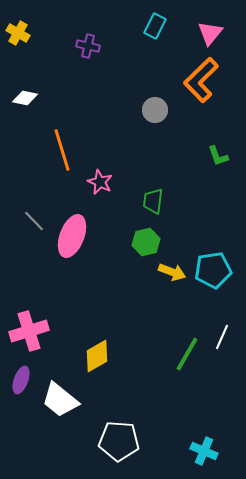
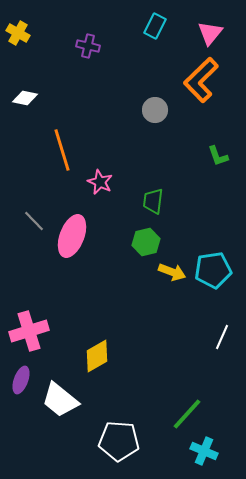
green line: moved 60 px down; rotated 12 degrees clockwise
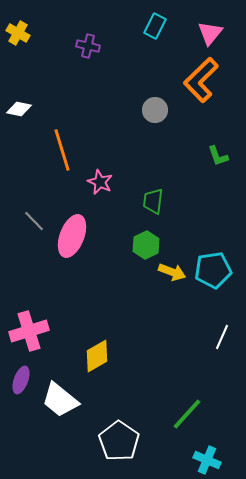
white diamond: moved 6 px left, 11 px down
green hexagon: moved 3 px down; rotated 12 degrees counterclockwise
white pentagon: rotated 30 degrees clockwise
cyan cross: moved 3 px right, 9 px down
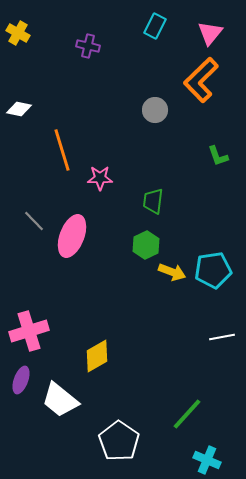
pink star: moved 4 px up; rotated 25 degrees counterclockwise
white line: rotated 55 degrees clockwise
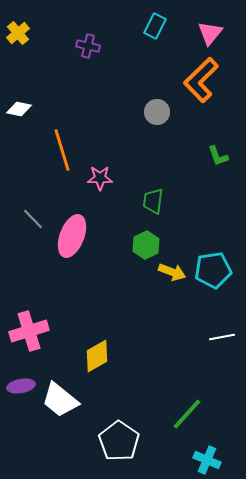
yellow cross: rotated 20 degrees clockwise
gray circle: moved 2 px right, 2 px down
gray line: moved 1 px left, 2 px up
purple ellipse: moved 6 px down; rotated 60 degrees clockwise
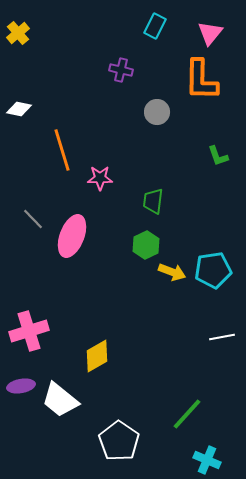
purple cross: moved 33 px right, 24 px down
orange L-shape: rotated 45 degrees counterclockwise
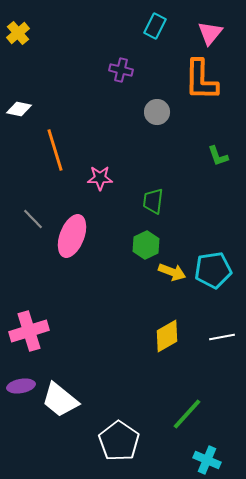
orange line: moved 7 px left
yellow diamond: moved 70 px right, 20 px up
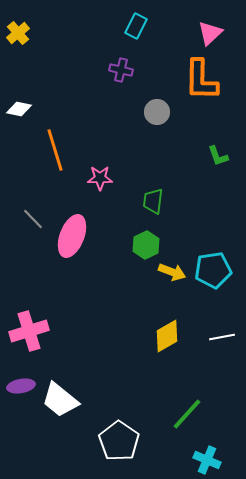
cyan rectangle: moved 19 px left
pink triangle: rotated 8 degrees clockwise
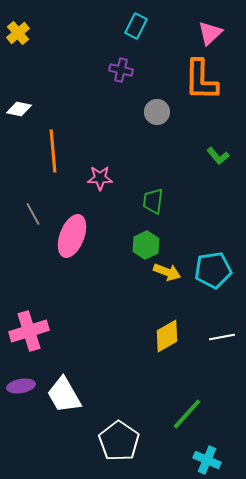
orange line: moved 2 px left, 1 px down; rotated 12 degrees clockwise
green L-shape: rotated 20 degrees counterclockwise
gray line: moved 5 px up; rotated 15 degrees clockwise
yellow arrow: moved 5 px left
white trapezoid: moved 4 px right, 5 px up; rotated 21 degrees clockwise
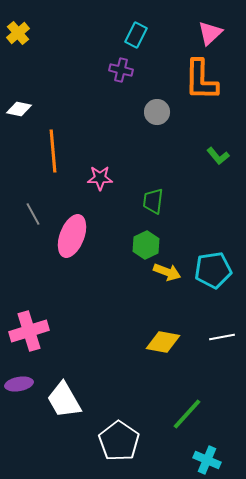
cyan rectangle: moved 9 px down
yellow diamond: moved 4 px left, 6 px down; rotated 40 degrees clockwise
purple ellipse: moved 2 px left, 2 px up
white trapezoid: moved 5 px down
